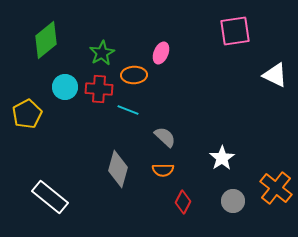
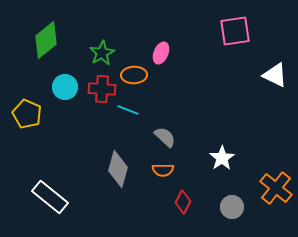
red cross: moved 3 px right
yellow pentagon: rotated 20 degrees counterclockwise
gray circle: moved 1 px left, 6 px down
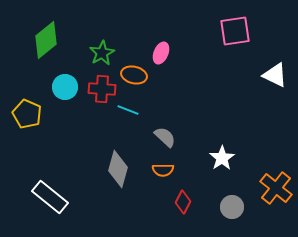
orange ellipse: rotated 15 degrees clockwise
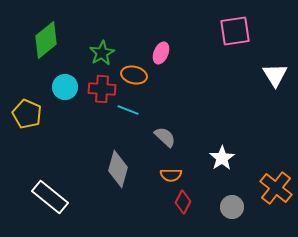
white triangle: rotated 32 degrees clockwise
orange semicircle: moved 8 px right, 5 px down
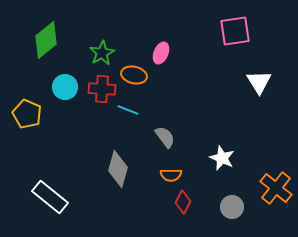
white triangle: moved 16 px left, 7 px down
gray semicircle: rotated 10 degrees clockwise
white star: rotated 15 degrees counterclockwise
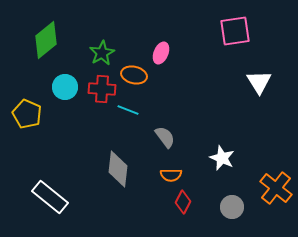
gray diamond: rotated 9 degrees counterclockwise
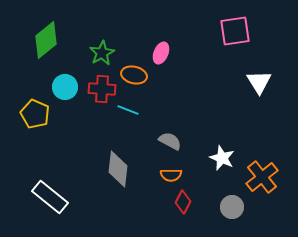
yellow pentagon: moved 8 px right
gray semicircle: moved 5 px right, 4 px down; rotated 25 degrees counterclockwise
orange cross: moved 14 px left, 11 px up; rotated 12 degrees clockwise
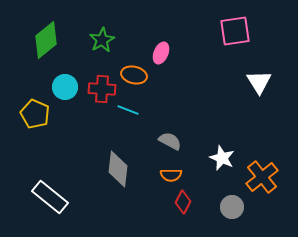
green star: moved 13 px up
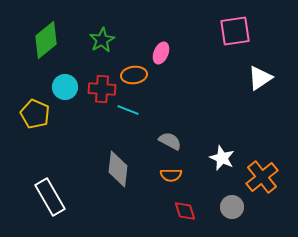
orange ellipse: rotated 20 degrees counterclockwise
white triangle: moved 1 px right, 4 px up; rotated 28 degrees clockwise
white rectangle: rotated 21 degrees clockwise
red diamond: moved 2 px right, 9 px down; rotated 45 degrees counterclockwise
